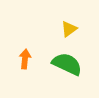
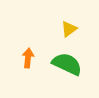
orange arrow: moved 3 px right, 1 px up
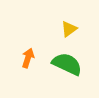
orange arrow: rotated 12 degrees clockwise
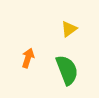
green semicircle: moved 6 px down; rotated 44 degrees clockwise
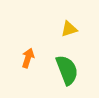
yellow triangle: rotated 18 degrees clockwise
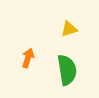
green semicircle: rotated 12 degrees clockwise
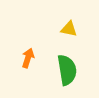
yellow triangle: rotated 30 degrees clockwise
